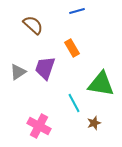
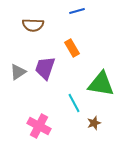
brown semicircle: rotated 140 degrees clockwise
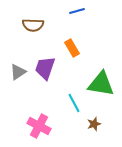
brown star: moved 1 px down
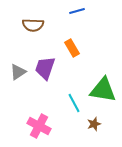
green triangle: moved 2 px right, 6 px down
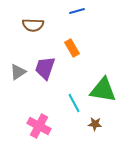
brown star: moved 1 px right; rotated 24 degrees clockwise
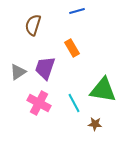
brown semicircle: rotated 105 degrees clockwise
pink cross: moved 23 px up
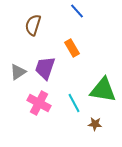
blue line: rotated 63 degrees clockwise
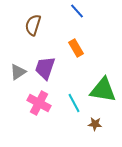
orange rectangle: moved 4 px right
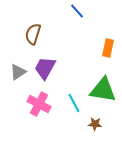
brown semicircle: moved 9 px down
orange rectangle: moved 32 px right; rotated 42 degrees clockwise
purple trapezoid: rotated 10 degrees clockwise
pink cross: moved 1 px down
